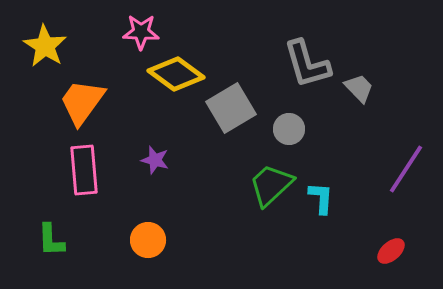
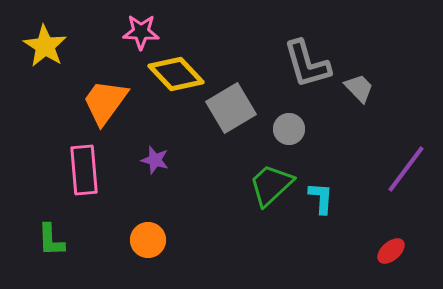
yellow diamond: rotated 10 degrees clockwise
orange trapezoid: moved 23 px right
purple line: rotated 4 degrees clockwise
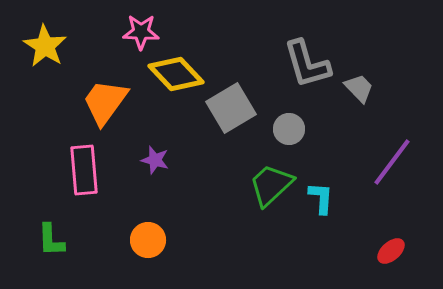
purple line: moved 14 px left, 7 px up
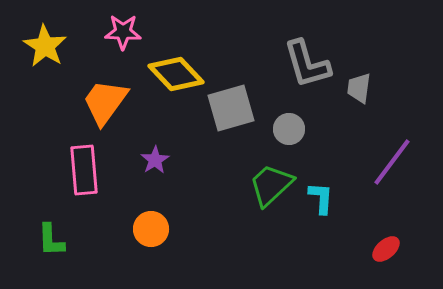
pink star: moved 18 px left
gray trapezoid: rotated 128 degrees counterclockwise
gray square: rotated 15 degrees clockwise
purple star: rotated 24 degrees clockwise
orange circle: moved 3 px right, 11 px up
red ellipse: moved 5 px left, 2 px up
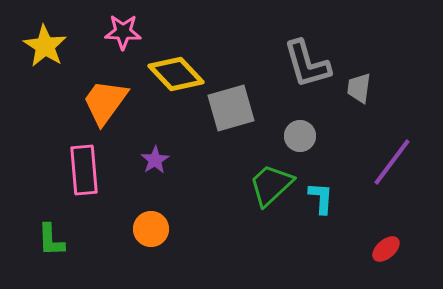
gray circle: moved 11 px right, 7 px down
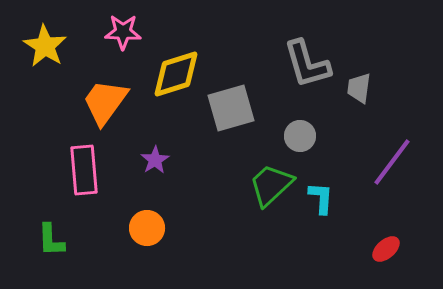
yellow diamond: rotated 64 degrees counterclockwise
orange circle: moved 4 px left, 1 px up
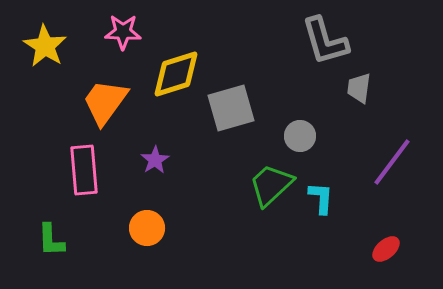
gray L-shape: moved 18 px right, 23 px up
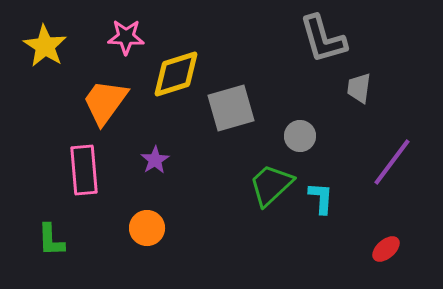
pink star: moved 3 px right, 5 px down
gray L-shape: moved 2 px left, 2 px up
